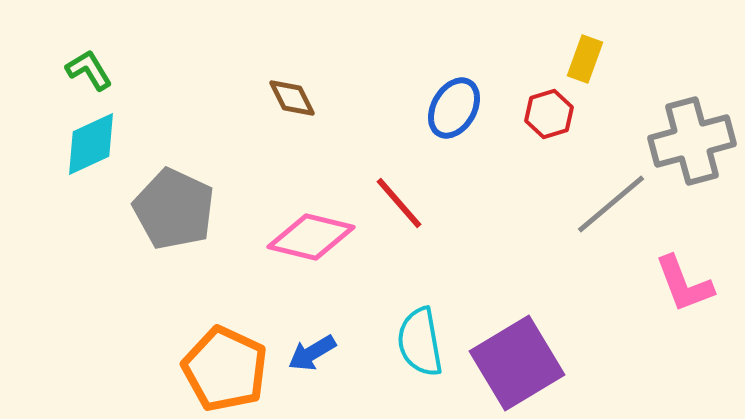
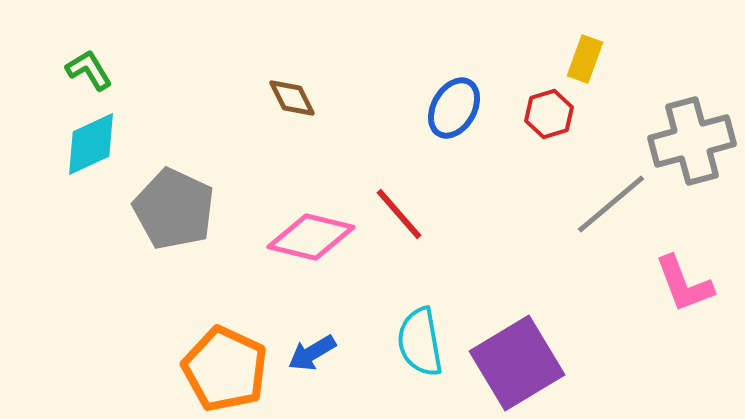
red line: moved 11 px down
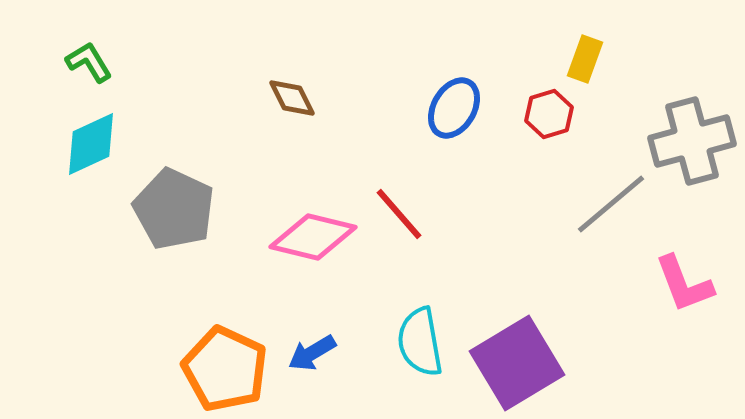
green L-shape: moved 8 px up
pink diamond: moved 2 px right
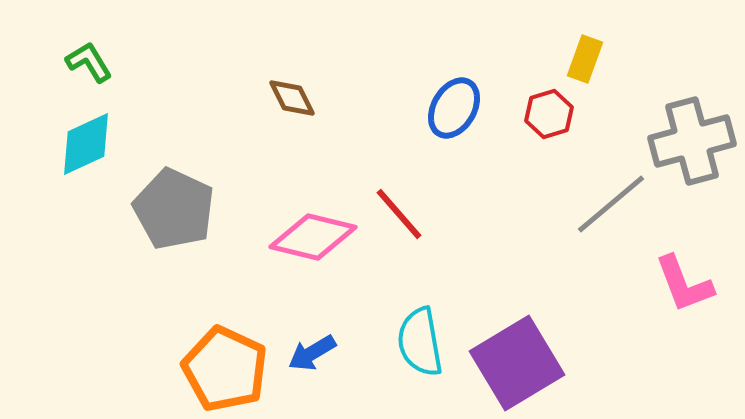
cyan diamond: moved 5 px left
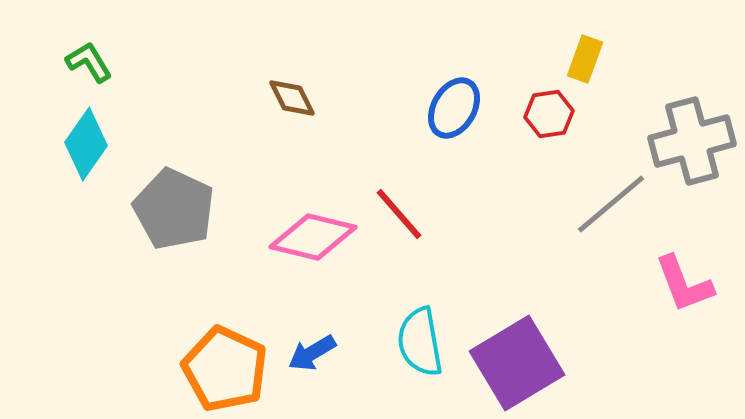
red hexagon: rotated 9 degrees clockwise
cyan diamond: rotated 30 degrees counterclockwise
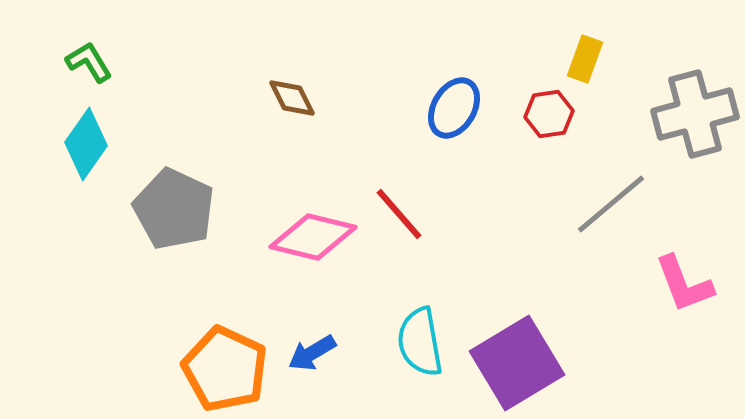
gray cross: moved 3 px right, 27 px up
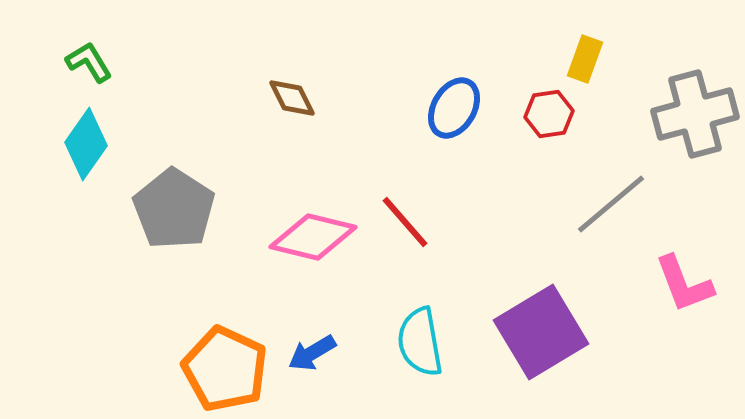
gray pentagon: rotated 8 degrees clockwise
red line: moved 6 px right, 8 px down
purple square: moved 24 px right, 31 px up
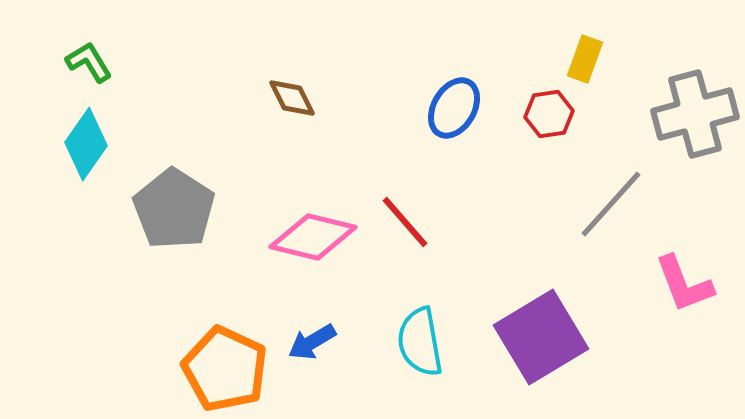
gray line: rotated 8 degrees counterclockwise
purple square: moved 5 px down
blue arrow: moved 11 px up
